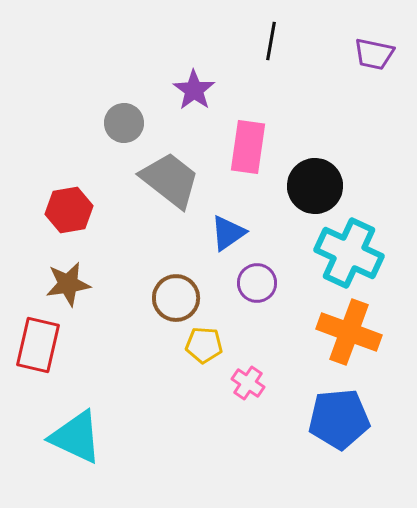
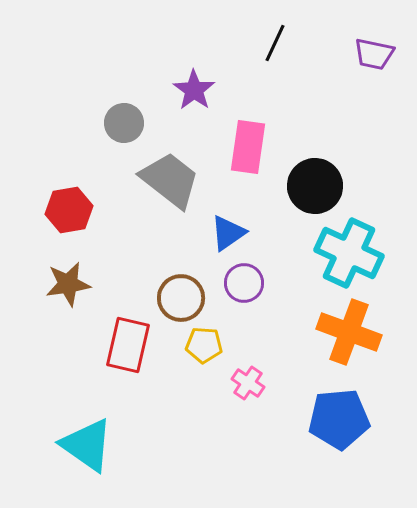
black line: moved 4 px right, 2 px down; rotated 15 degrees clockwise
purple circle: moved 13 px left
brown circle: moved 5 px right
red rectangle: moved 90 px right
cyan triangle: moved 11 px right, 8 px down; rotated 10 degrees clockwise
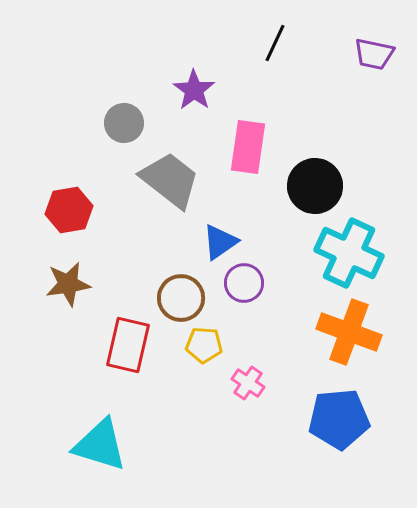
blue triangle: moved 8 px left, 9 px down
cyan triangle: moved 13 px right; rotated 18 degrees counterclockwise
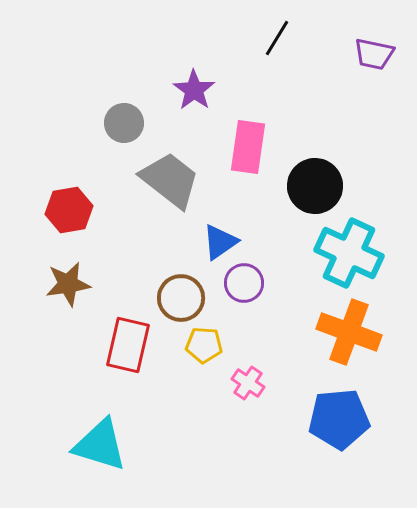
black line: moved 2 px right, 5 px up; rotated 6 degrees clockwise
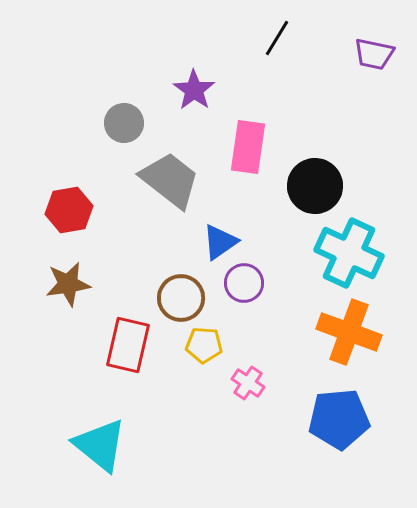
cyan triangle: rotated 22 degrees clockwise
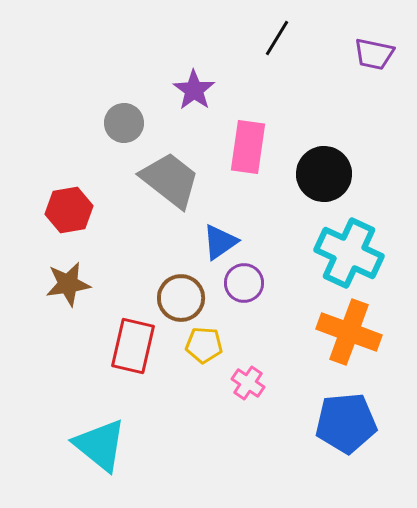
black circle: moved 9 px right, 12 px up
red rectangle: moved 5 px right, 1 px down
blue pentagon: moved 7 px right, 4 px down
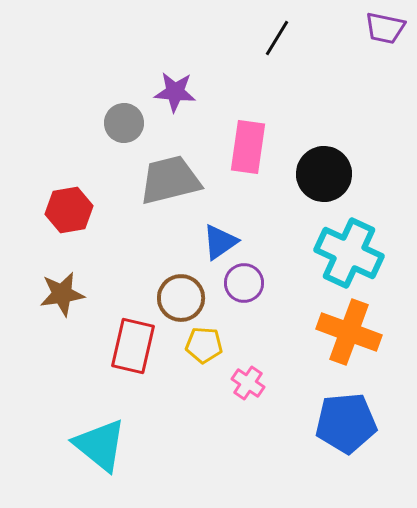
purple trapezoid: moved 11 px right, 26 px up
purple star: moved 19 px left, 2 px down; rotated 30 degrees counterclockwise
gray trapezoid: rotated 52 degrees counterclockwise
brown star: moved 6 px left, 10 px down
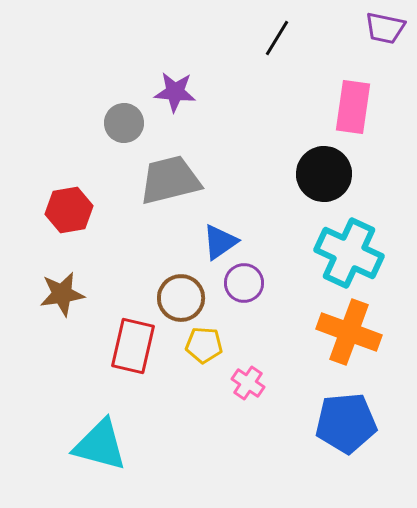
pink rectangle: moved 105 px right, 40 px up
cyan triangle: rotated 24 degrees counterclockwise
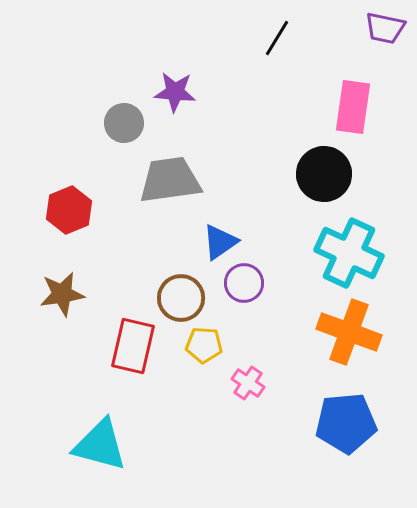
gray trapezoid: rotated 6 degrees clockwise
red hexagon: rotated 12 degrees counterclockwise
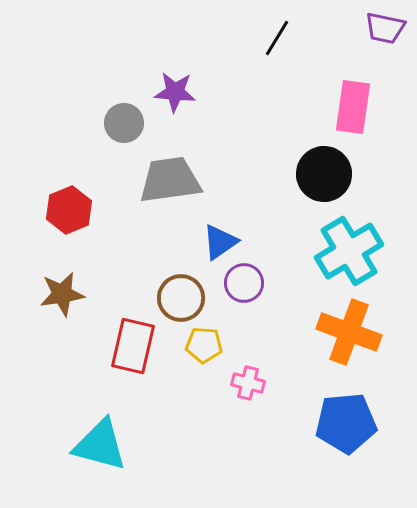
cyan cross: moved 2 px up; rotated 34 degrees clockwise
pink cross: rotated 20 degrees counterclockwise
